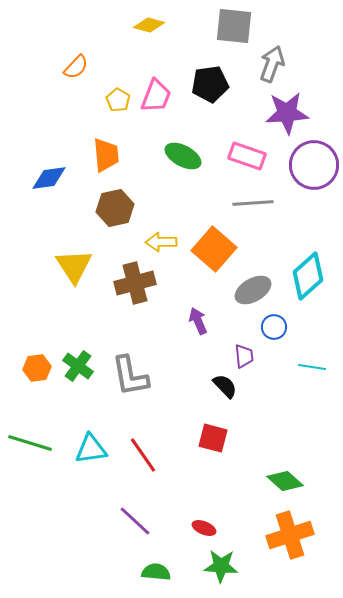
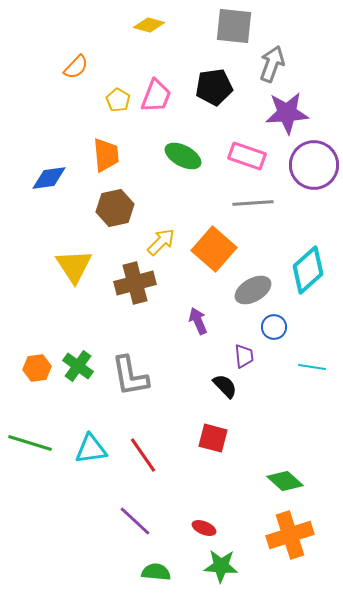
black pentagon: moved 4 px right, 3 px down
yellow arrow: rotated 136 degrees clockwise
cyan diamond: moved 6 px up
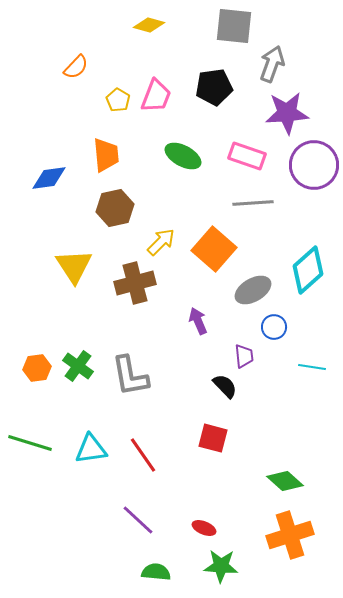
purple line: moved 3 px right, 1 px up
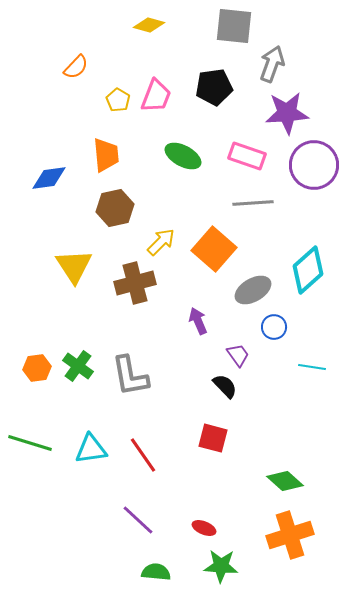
purple trapezoid: moved 6 px left, 1 px up; rotated 30 degrees counterclockwise
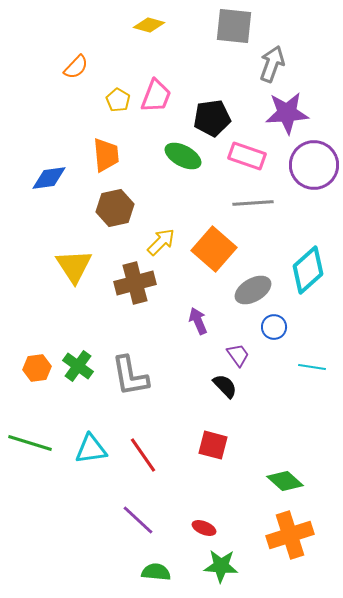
black pentagon: moved 2 px left, 31 px down
red square: moved 7 px down
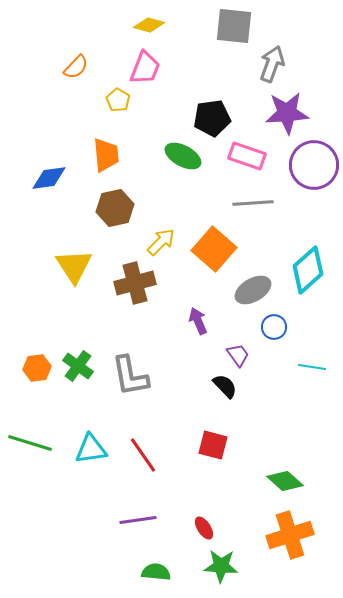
pink trapezoid: moved 11 px left, 28 px up
purple line: rotated 51 degrees counterclockwise
red ellipse: rotated 35 degrees clockwise
